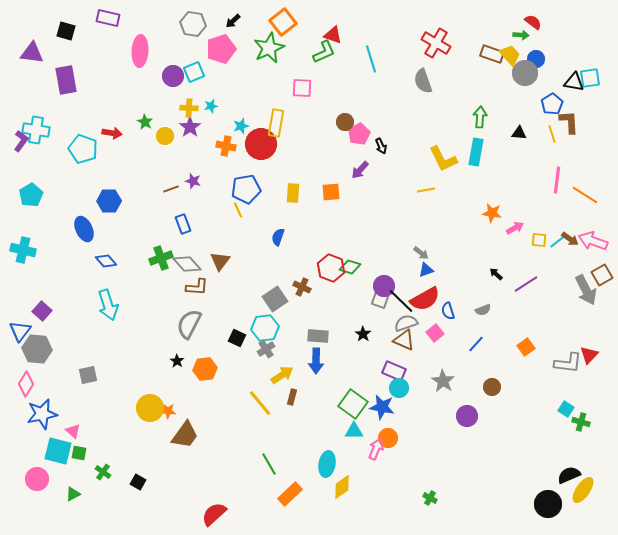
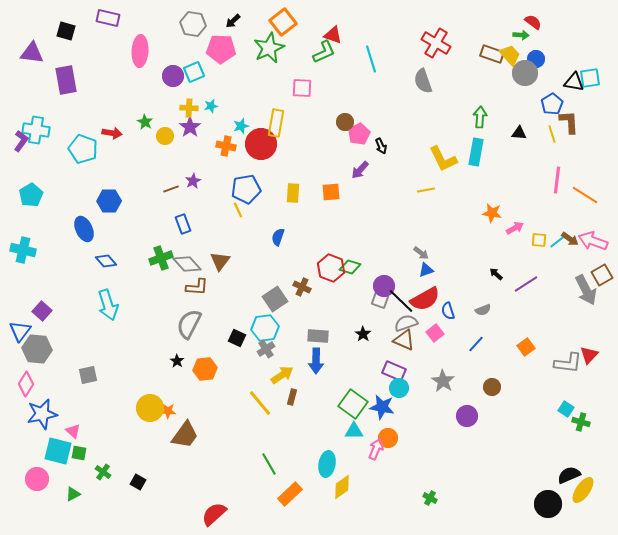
pink pentagon at (221, 49): rotated 20 degrees clockwise
purple star at (193, 181): rotated 28 degrees clockwise
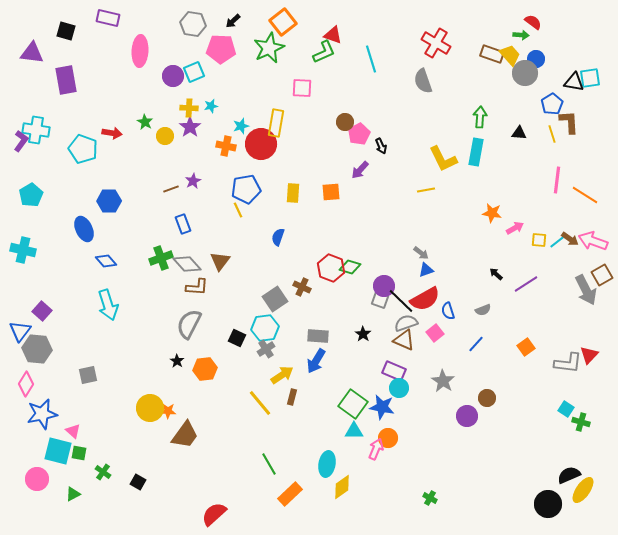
blue arrow at (316, 361): rotated 30 degrees clockwise
brown circle at (492, 387): moved 5 px left, 11 px down
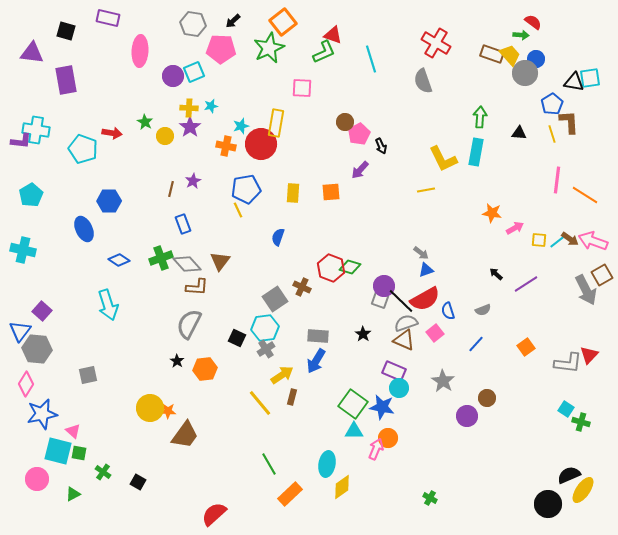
purple L-shape at (21, 141): rotated 60 degrees clockwise
brown line at (171, 189): rotated 56 degrees counterclockwise
blue diamond at (106, 261): moved 13 px right, 1 px up; rotated 15 degrees counterclockwise
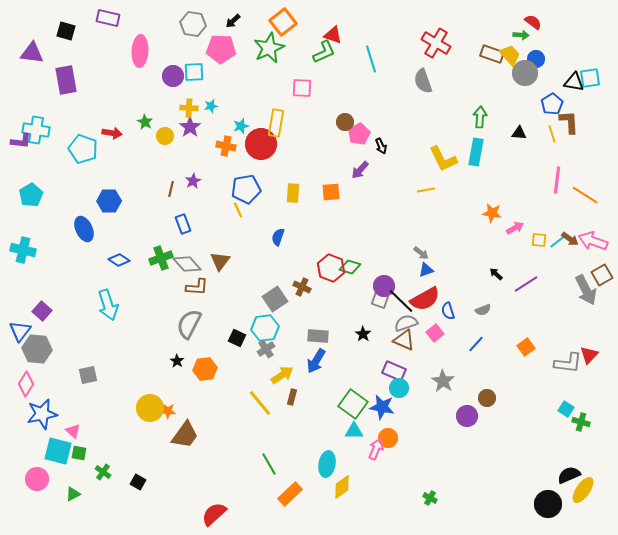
cyan square at (194, 72): rotated 20 degrees clockwise
